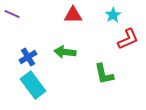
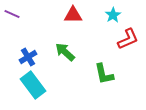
green arrow: rotated 35 degrees clockwise
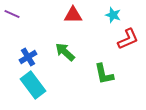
cyan star: rotated 21 degrees counterclockwise
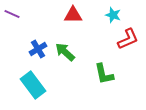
blue cross: moved 10 px right, 8 px up
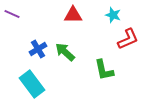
green L-shape: moved 4 px up
cyan rectangle: moved 1 px left, 1 px up
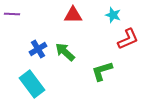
purple line: rotated 21 degrees counterclockwise
green L-shape: moved 2 px left, 1 px down; rotated 85 degrees clockwise
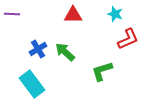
cyan star: moved 2 px right, 1 px up
